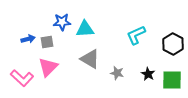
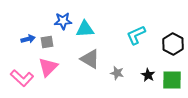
blue star: moved 1 px right, 1 px up
black star: moved 1 px down
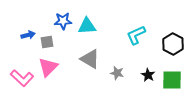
cyan triangle: moved 2 px right, 3 px up
blue arrow: moved 4 px up
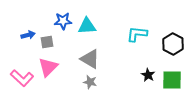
cyan L-shape: moved 1 px right, 1 px up; rotated 30 degrees clockwise
gray star: moved 27 px left, 9 px down
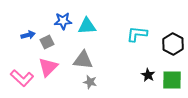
gray square: rotated 16 degrees counterclockwise
gray triangle: moved 7 px left, 1 px down; rotated 25 degrees counterclockwise
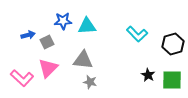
cyan L-shape: rotated 140 degrees counterclockwise
black hexagon: rotated 15 degrees clockwise
pink triangle: moved 1 px down
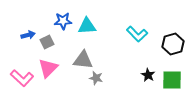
gray star: moved 6 px right, 4 px up
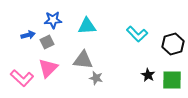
blue star: moved 10 px left, 1 px up
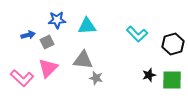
blue star: moved 4 px right
black star: moved 1 px right; rotated 24 degrees clockwise
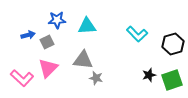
green square: rotated 20 degrees counterclockwise
